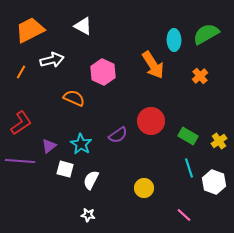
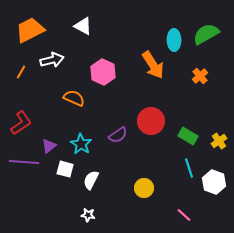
purple line: moved 4 px right, 1 px down
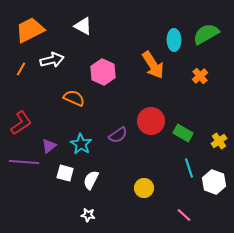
orange line: moved 3 px up
green rectangle: moved 5 px left, 3 px up
white square: moved 4 px down
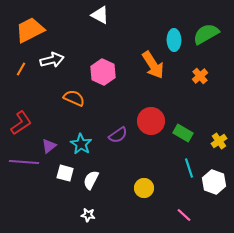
white triangle: moved 17 px right, 11 px up
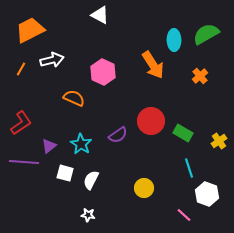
white hexagon: moved 7 px left, 12 px down
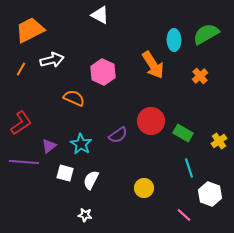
white hexagon: moved 3 px right
white star: moved 3 px left
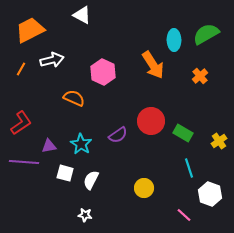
white triangle: moved 18 px left
purple triangle: rotated 28 degrees clockwise
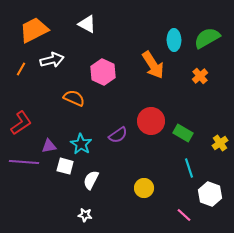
white triangle: moved 5 px right, 9 px down
orange trapezoid: moved 4 px right
green semicircle: moved 1 px right, 4 px down
yellow cross: moved 1 px right, 2 px down
white square: moved 7 px up
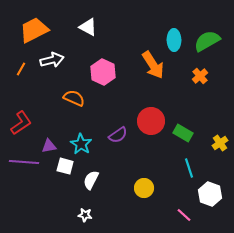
white triangle: moved 1 px right, 3 px down
green semicircle: moved 3 px down
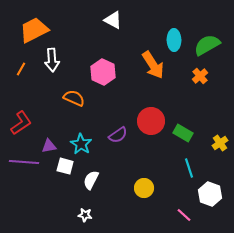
white triangle: moved 25 px right, 7 px up
green semicircle: moved 4 px down
white arrow: rotated 100 degrees clockwise
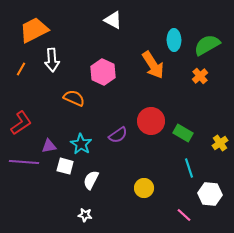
white hexagon: rotated 15 degrees counterclockwise
